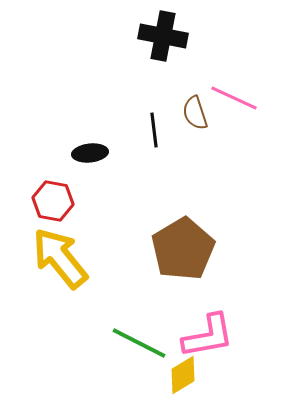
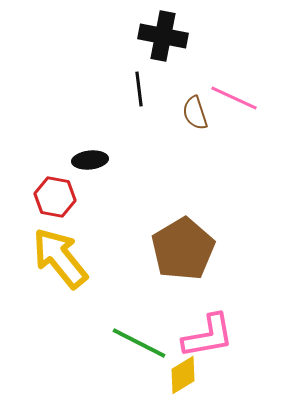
black line: moved 15 px left, 41 px up
black ellipse: moved 7 px down
red hexagon: moved 2 px right, 4 px up
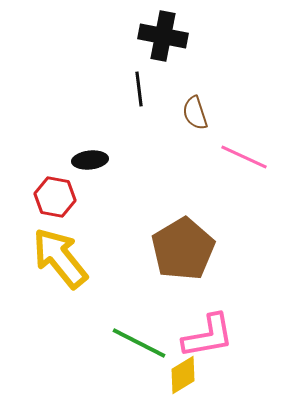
pink line: moved 10 px right, 59 px down
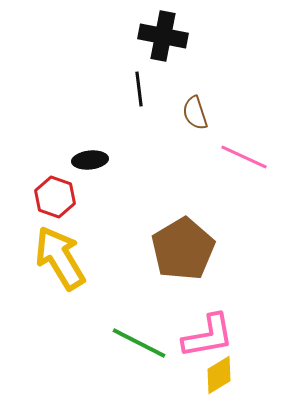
red hexagon: rotated 9 degrees clockwise
yellow arrow: rotated 8 degrees clockwise
yellow diamond: moved 36 px right
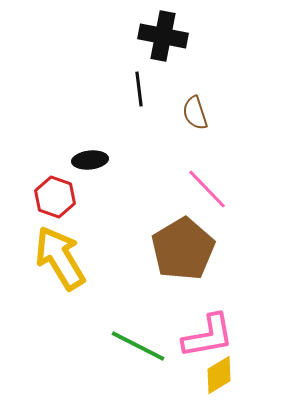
pink line: moved 37 px left, 32 px down; rotated 21 degrees clockwise
green line: moved 1 px left, 3 px down
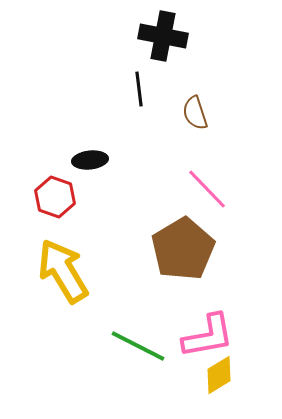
yellow arrow: moved 3 px right, 13 px down
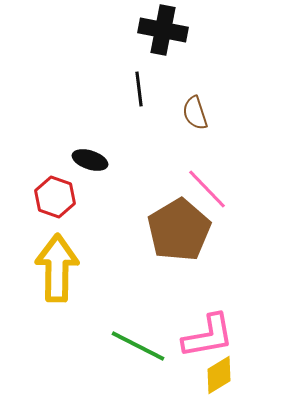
black cross: moved 6 px up
black ellipse: rotated 24 degrees clockwise
brown pentagon: moved 4 px left, 19 px up
yellow arrow: moved 6 px left, 3 px up; rotated 32 degrees clockwise
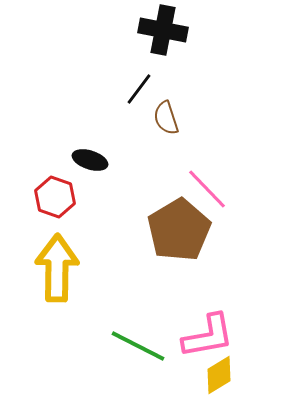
black line: rotated 44 degrees clockwise
brown semicircle: moved 29 px left, 5 px down
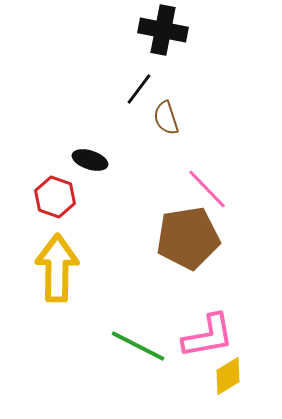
brown pentagon: moved 9 px right, 8 px down; rotated 22 degrees clockwise
yellow diamond: moved 9 px right, 1 px down
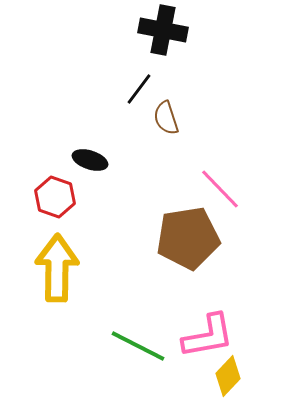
pink line: moved 13 px right
yellow diamond: rotated 15 degrees counterclockwise
